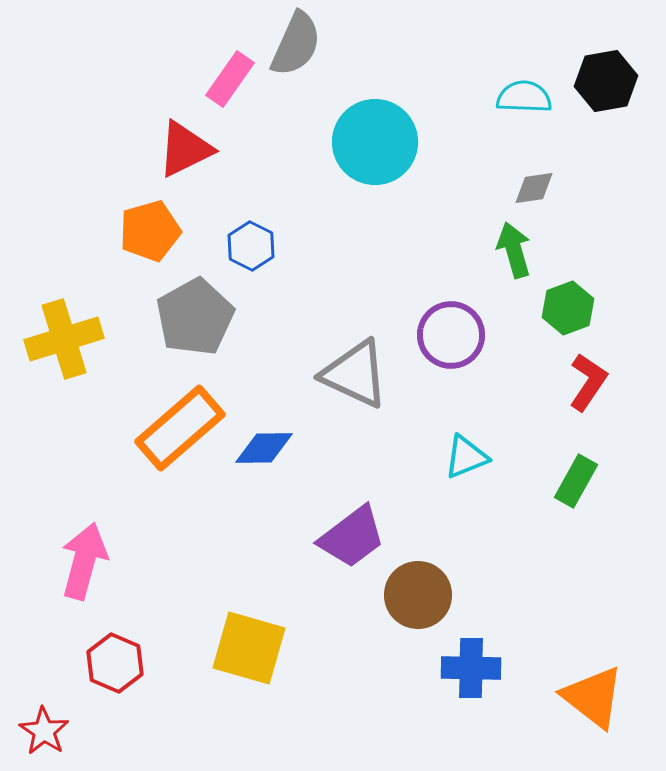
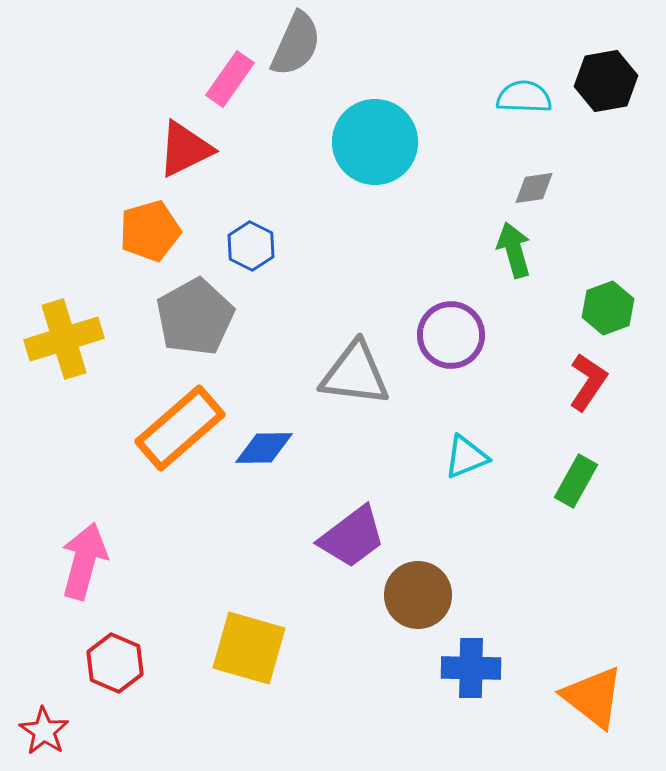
green hexagon: moved 40 px right
gray triangle: rotated 18 degrees counterclockwise
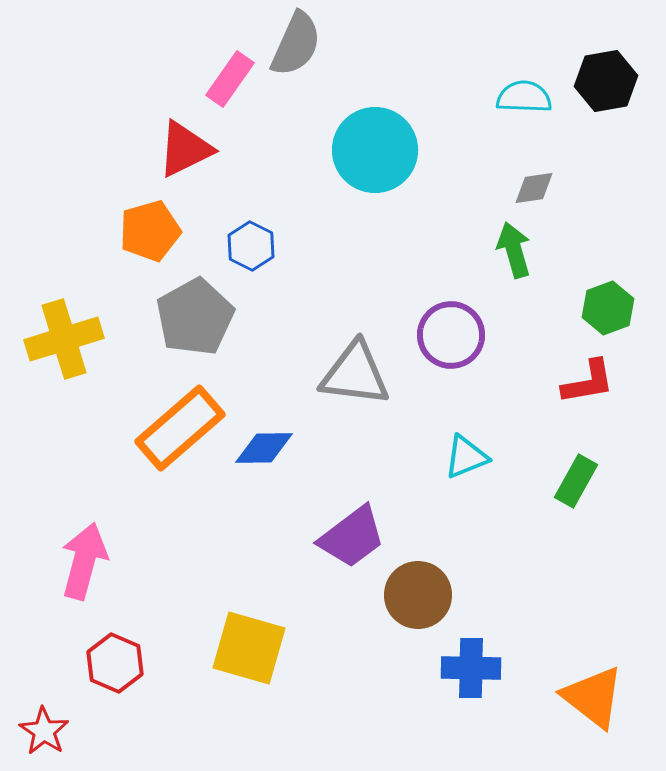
cyan circle: moved 8 px down
red L-shape: rotated 46 degrees clockwise
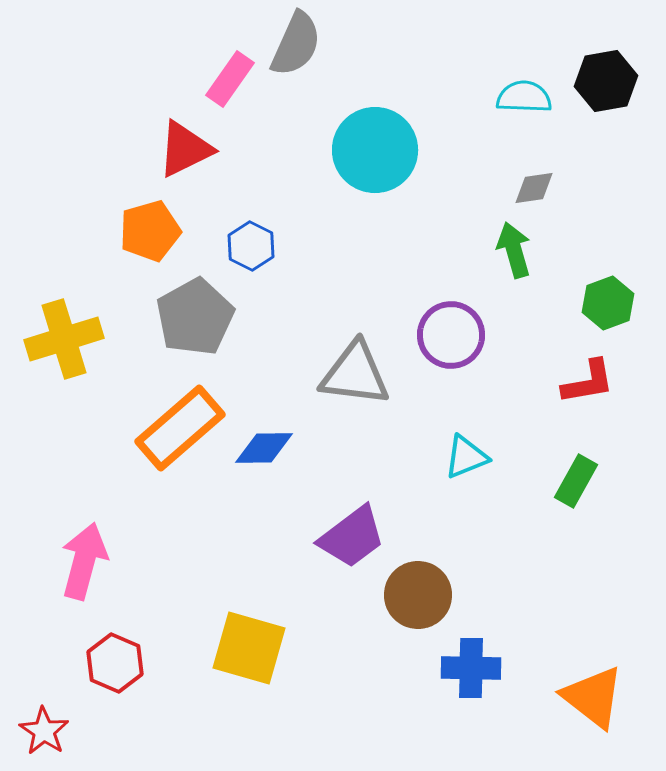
green hexagon: moved 5 px up
